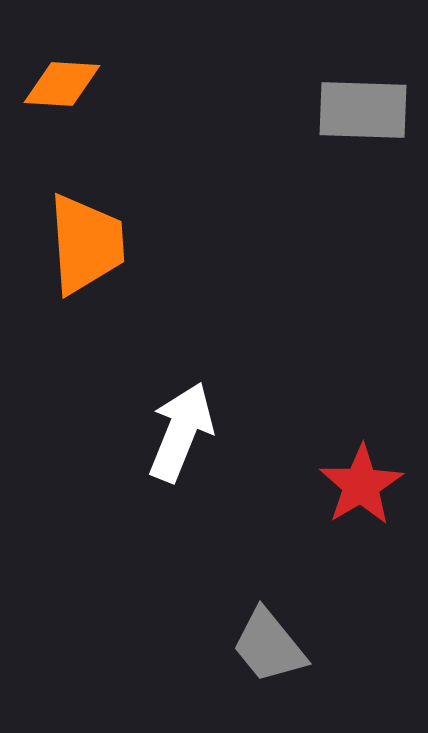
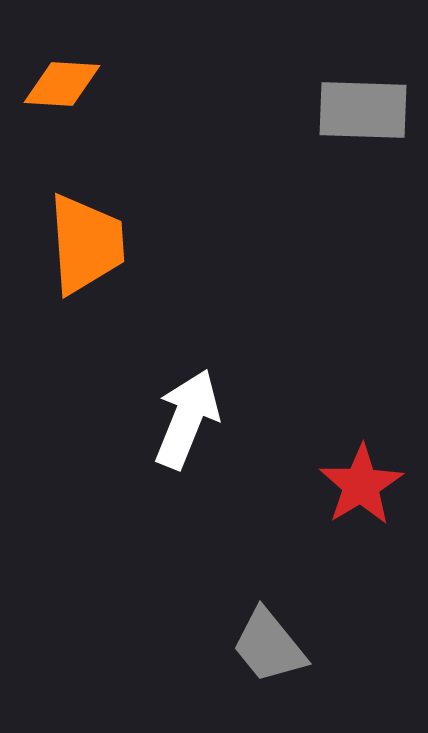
white arrow: moved 6 px right, 13 px up
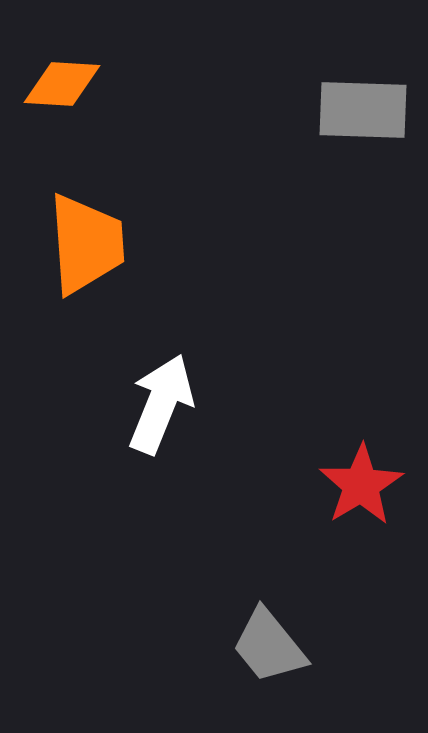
white arrow: moved 26 px left, 15 px up
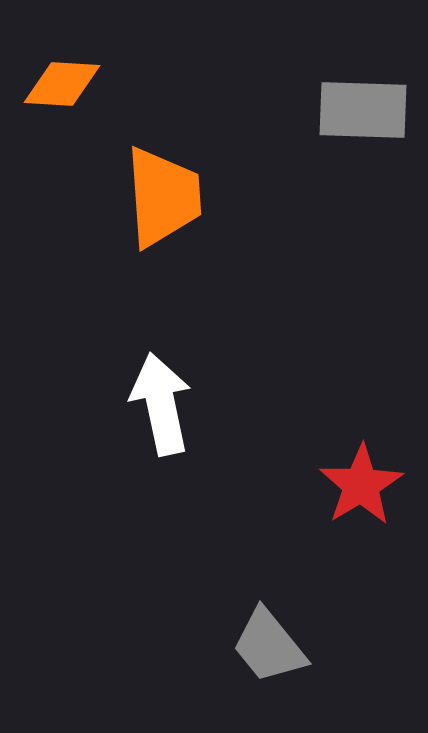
orange trapezoid: moved 77 px right, 47 px up
white arrow: rotated 34 degrees counterclockwise
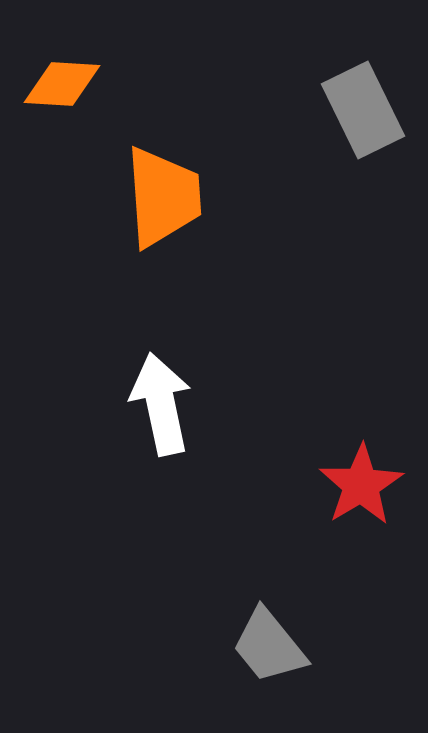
gray rectangle: rotated 62 degrees clockwise
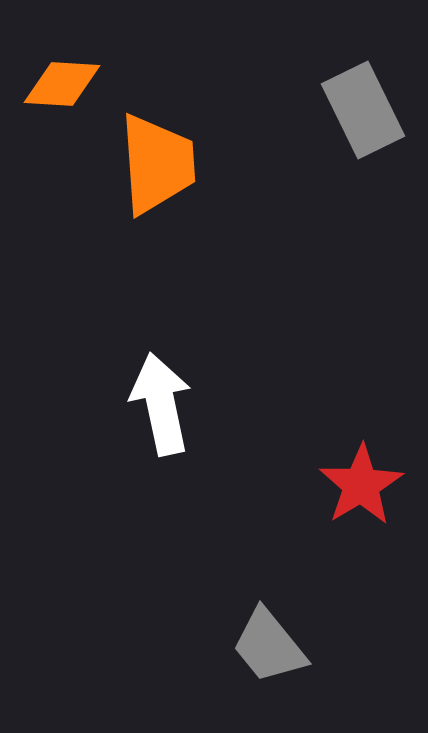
orange trapezoid: moved 6 px left, 33 px up
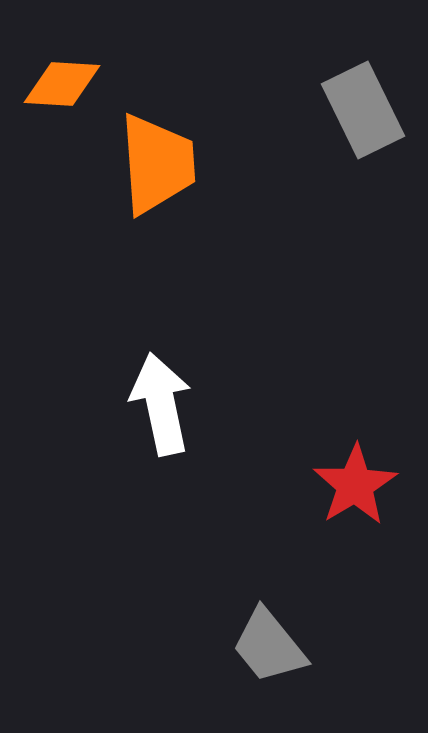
red star: moved 6 px left
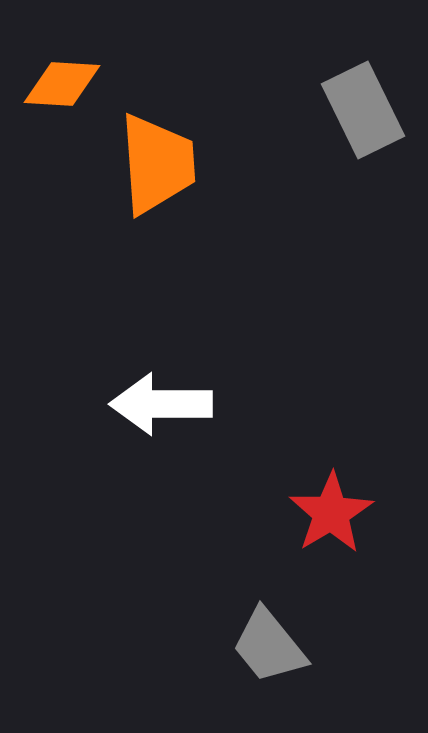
white arrow: rotated 78 degrees counterclockwise
red star: moved 24 px left, 28 px down
